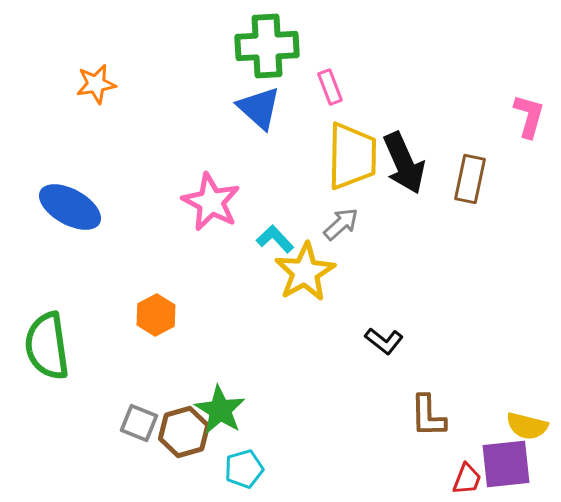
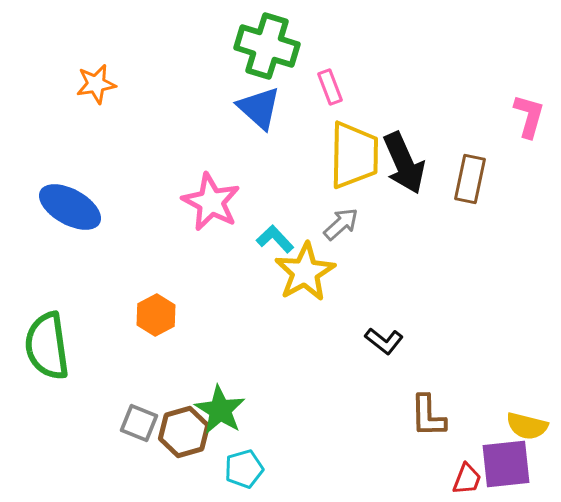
green cross: rotated 20 degrees clockwise
yellow trapezoid: moved 2 px right, 1 px up
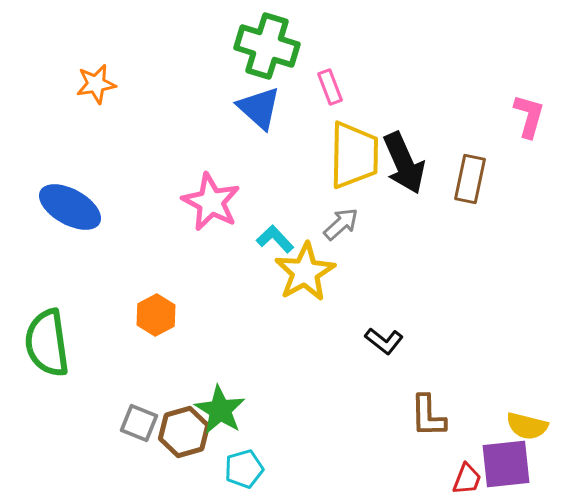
green semicircle: moved 3 px up
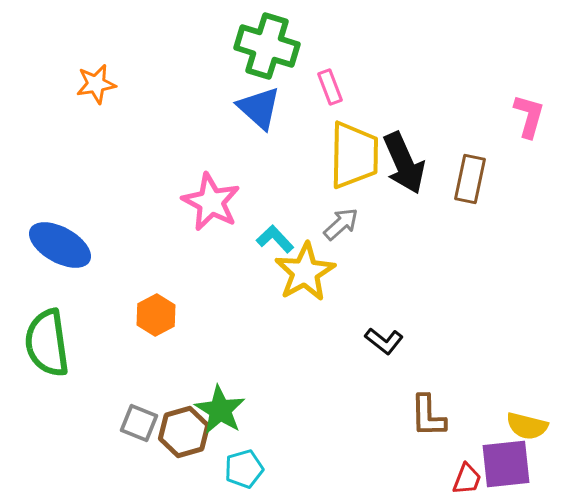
blue ellipse: moved 10 px left, 38 px down
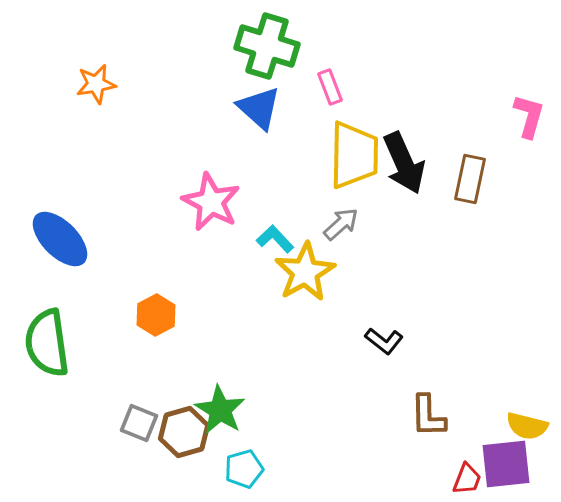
blue ellipse: moved 6 px up; rotated 16 degrees clockwise
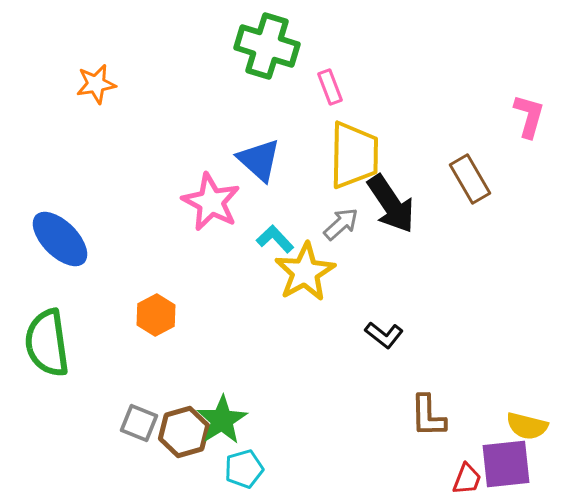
blue triangle: moved 52 px down
black arrow: moved 13 px left, 41 px down; rotated 10 degrees counterclockwise
brown rectangle: rotated 42 degrees counterclockwise
black L-shape: moved 6 px up
green star: moved 2 px right, 10 px down; rotated 9 degrees clockwise
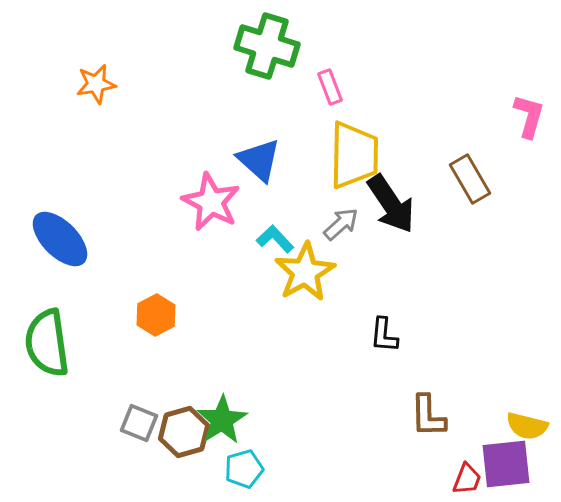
black L-shape: rotated 57 degrees clockwise
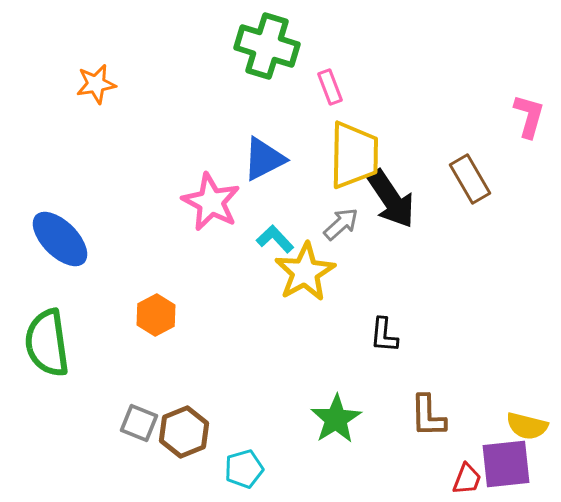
blue triangle: moved 5 px right, 1 px up; rotated 51 degrees clockwise
black arrow: moved 5 px up
green star: moved 114 px right, 1 px up
brown hexagon: rotated 6 degrees counterclockwise
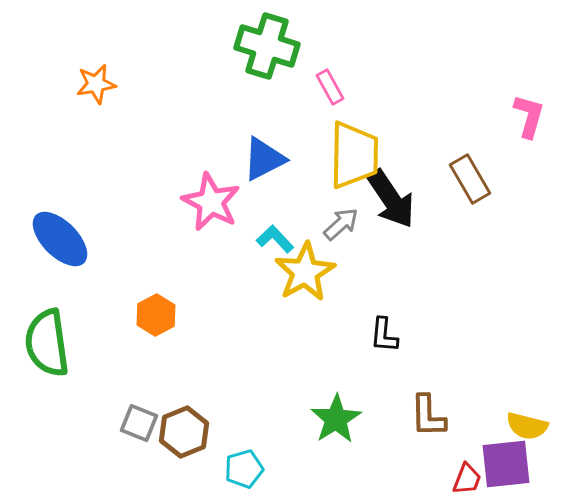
pink rectangle: rotated 8 degrees counterclockwise
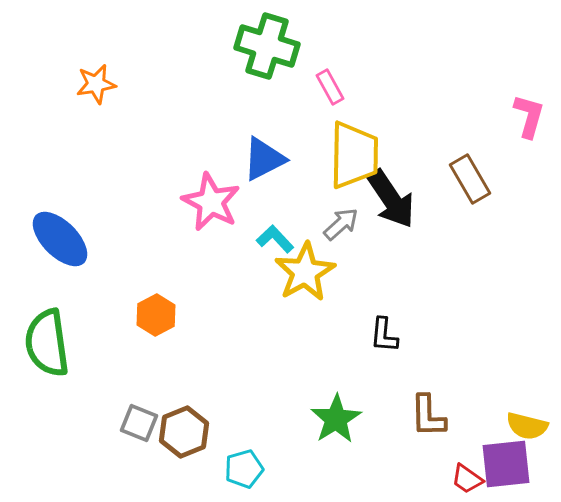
red trapezoid: rotated 104 degrees clockwise
